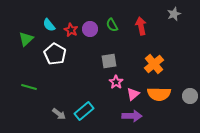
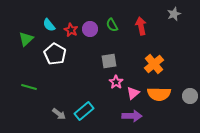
pink triangle: moved 1 px up
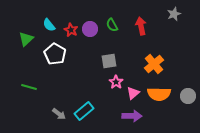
gray circle: moved 2 px left
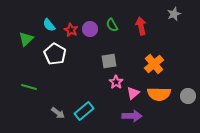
gray arrow: moved 1 px left, 1 px up
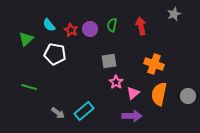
green semicircle: rotated 40 degrees clockwise
white pentagon: rotated 20 degrees counterclockwise
orange cross: rotated 30 degrees counterclockwise
orange semicircle: rotated 100 degrees clockwise
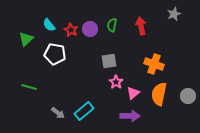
purple arrow: moved 2 px left
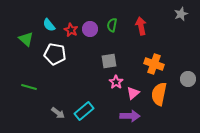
gray star: moved 7 px right
green triangle: rotated 35 degrees counterclockwise
gray circle: moved 17 px up
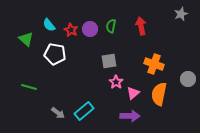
green semicircle: moved 1 px left, 1 px down
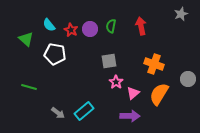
orange semicircle: rotated 20 degrees clockwise
